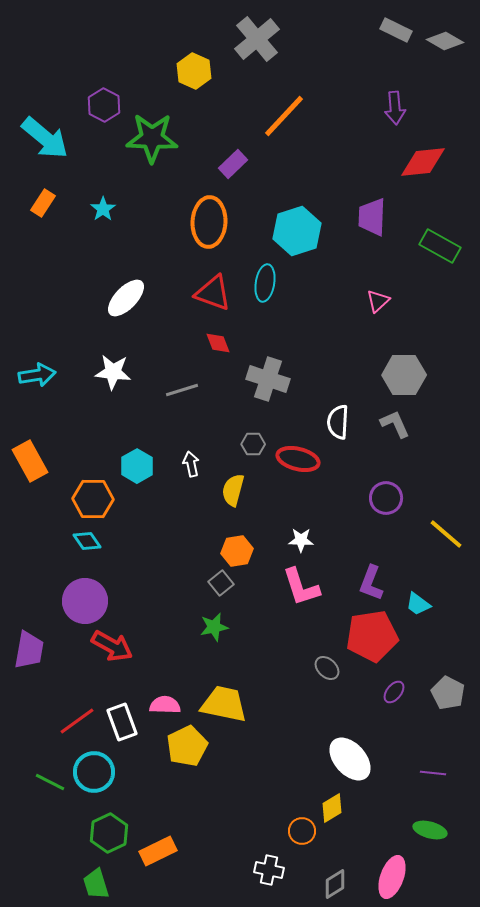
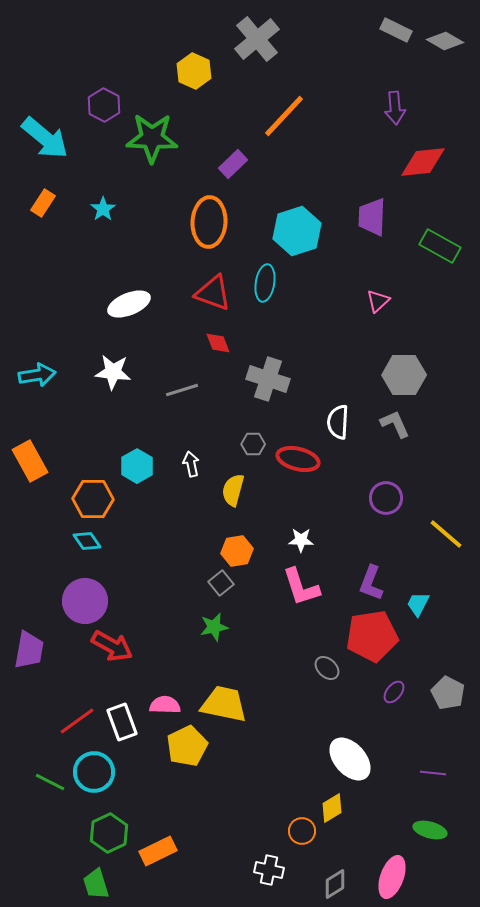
white ellipse at (126, 298): moved 3 px right, 6 px down; rotated 24 degrees clockwise
cyan trapezoid at (418, 604): rotated 80 degrees clockwise
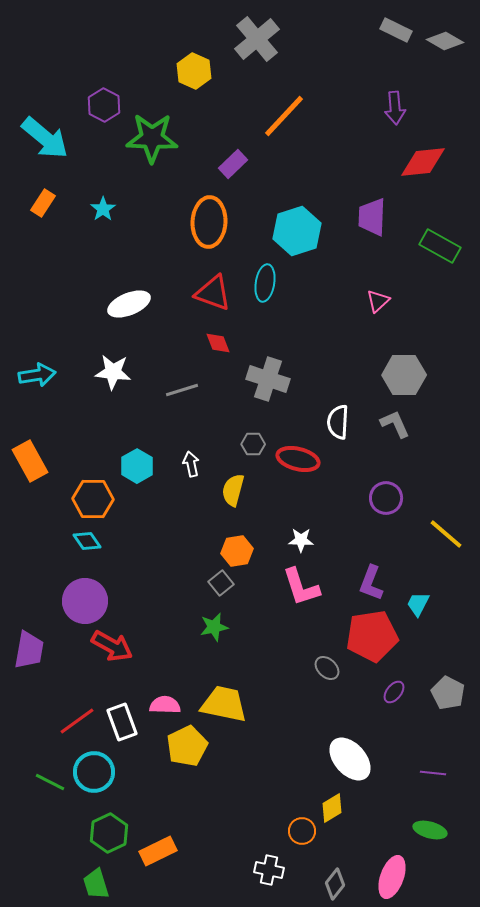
gray diamond at (335, 884): rotated 20 degrees counterclockwise
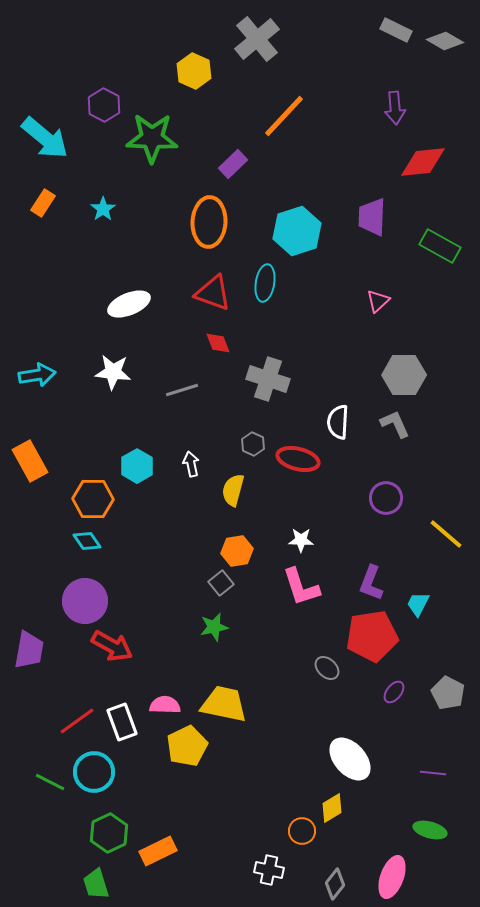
gray hexagon at (253, 444): rotated 25 degrees clockwise
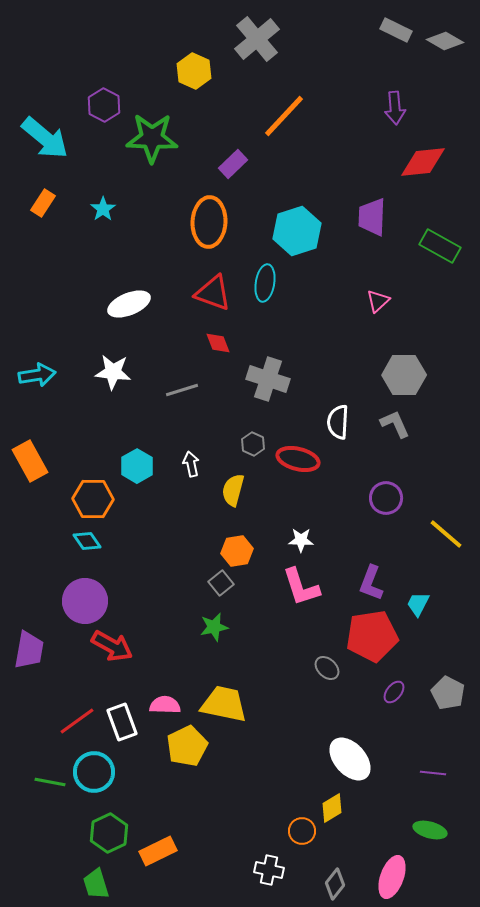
green line at (50, 782): rotated 16 degrees counterclockwise
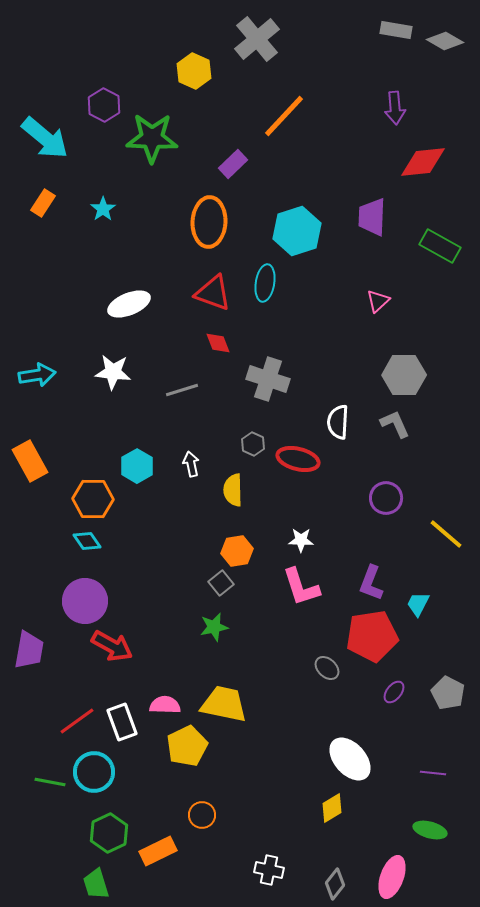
gray rectangle at (396, 30): rotated 16 degrees counterclockwise
yellow semicircle at (233, 490): rotated 16 degrees counterclockwise
orange circle at (302, 831): moved 100 px left, 16 px up
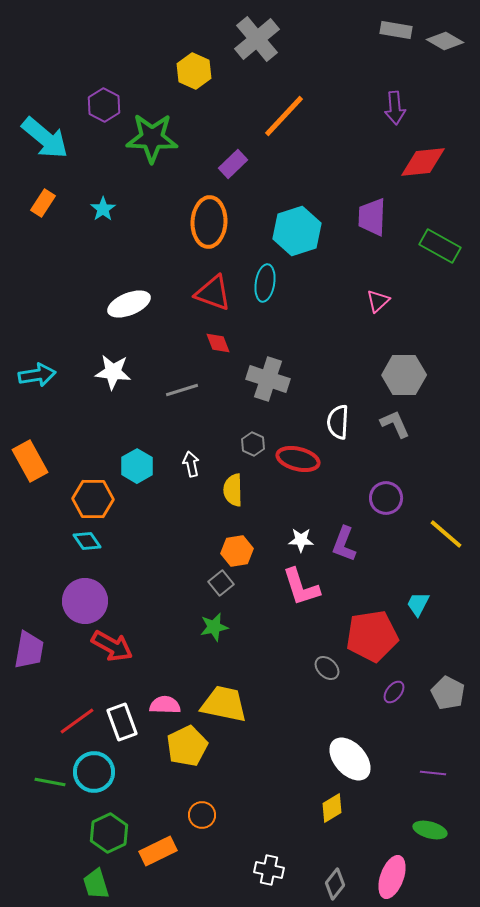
purple L-shape at (371, 583): moved 27 px left, 39 px up
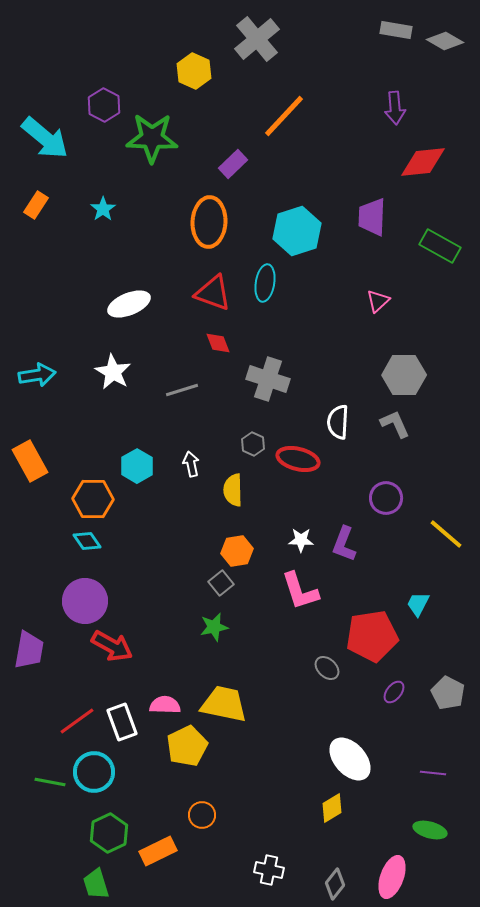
orange rectangle at (43, 203): moved 7 px left, 2 px down
white star at (113, 372): rotated 24 degrees clockwise
pink L-shape at (301, 587): moved 1 px left, 4 px down
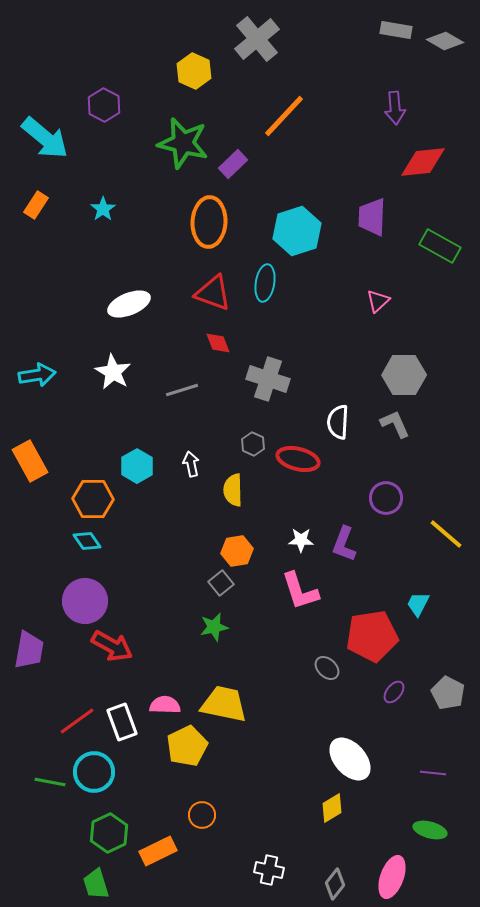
green star at (152, 138): moved 31 px right, 5 px down; rotated 12 degrees clockwise
